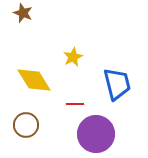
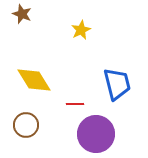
brown star: moved 1 px left, 1 px down
yellow star: moved 8 px right, 27 px up
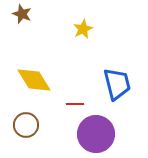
yellow star: moved 2 px right, 1 px up
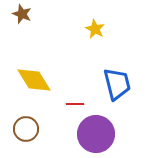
yellow star: moved 12 px right; rotated 18 degrees counterclockwise
brown circle: moved 4 px down
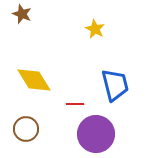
blue trapezoid: moved 2 px left, 1 px down
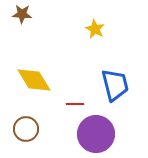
brown star: rotated 18 degrees counterclockwise
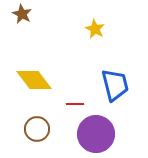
brown star: rotated 24 degrees clockwise
yellow diamond: rotated 6 degrees counterclockwise
brown circle: moved 11 px right
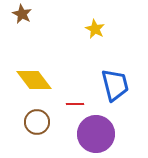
brown circle: moved 7 px up
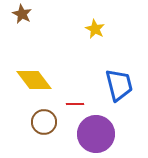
blue trapezoid: moved 4 px right
brown circle: moved 7 px right
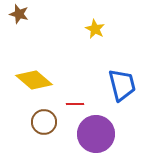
brown star: moved 3 px left; rotated 12 degrees counterclockwise
yellow diamond: rotated 12 degrees counterclockwise
blue trapezoid: moved 3 px right
